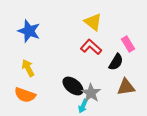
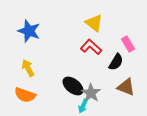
yellow triangle: moved 1 px right, 1 px down
brown triangle: rotated 30 degrees clockwise
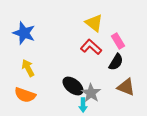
blue star: moved 5 px left, 2 px down
pink rectangle: moved 10 px left, 3 px up
cyan arrow: moved 1 px up; rotated 24 degrees counterclockwise
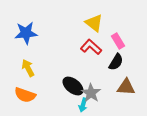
blue star: moved 2 px right; rotated 25 degrees counterclockwise
brown triangle: rotated 18 degrees counterclockwise
cyan arrow: rotated 16 degrees clockwise
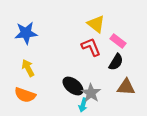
yellow triangle: moved 2 px right, 1 px down
pink rectangle: rotated 21 degrees counterclockwise
red L-shape: rotated 25 degrees clockwise
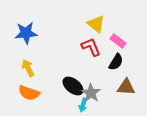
orange semicircle: moved 4 px right, 2 px up
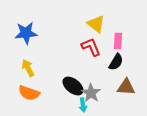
pink rectangle: rotated 56 degrees clockwise
cyan arrow: rotated 24 degrees counterclockwise
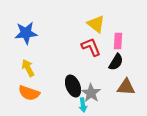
black ellipse: rotated 30 degrees clockwise
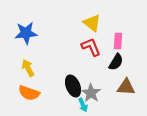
yellow triangle: moved 4 px left, 1 px up
cyan arrow: rotated 16 degrees counterclockwise
